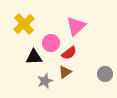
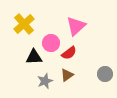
brown triangle: moved 2 px right, 3 px down
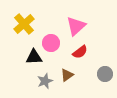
red semicircle: moved 11 px right, 1 px up
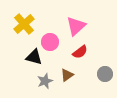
pink circle: moved 1 px left, 1 px up
black triangle: rotated 18 degrees clockwise
